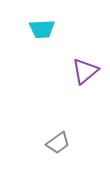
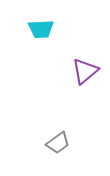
cyan trapezoid: moved 1 px left
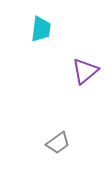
cyan trapezoid: rotated 80 degrees counterclockwise
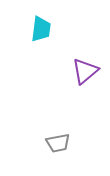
gray trapezoid: rotated 25 degrees clockwise
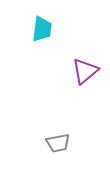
cyan trapezoid: moved 1 px right
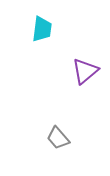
gray trapezoid: moved 5 px up; rotated 60 degrees clockwise
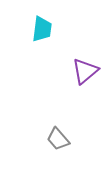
gray trapezoid: moved 1 px down
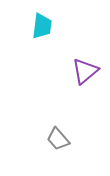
cyan trapezoid: moved 3 px up
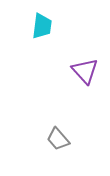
purple triangle: rotated 32 degrees counterclockwise
